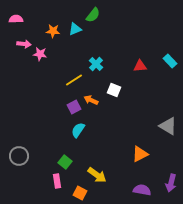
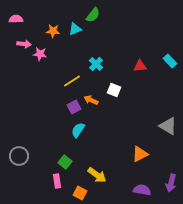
yellow line: moved 2 px left, 1 px down
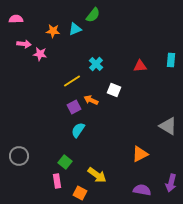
cyan rectangle: moved 1 px right, 1 px up; rotated 48 degrees clockwise
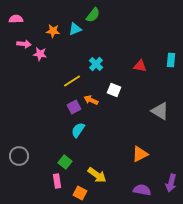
red triangle: rotated 16 degrees clockwise
gray triangle: moved 8 px left, 15 px up
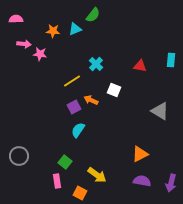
purple semicircle: moved 9 px up
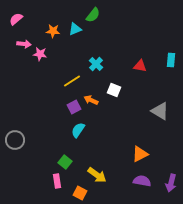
pink semicircle: rotated 40 degrees counterclockwise
gray circle: moved 4 px left, 16 px up
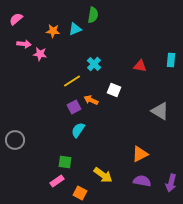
green semicircle: rotated 28 degrees counterclockwise
cyan cross: moved 2 px left
green square: rotated 32 degrees counterclockwise
yellow arrow: moved 6 px right
pink rectangle: rotated 64 degrees clockwise
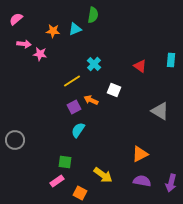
red triangle: rotated 24 degrees clockwise
